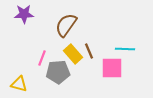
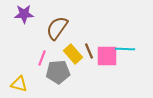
brown semicircle: moved 9 px left, 3 px down
pink square: moved 5 px left, 12 px up
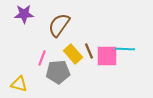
brown semicircle: moved 2 px right, 3 px up
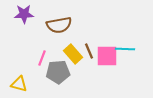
brown semicircle: rotated 135 degrees counterclockwise
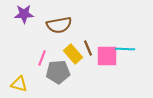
brown line: moved 1 px left, 3 px up
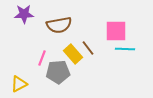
brown line: rotated 14 degrees counterclockwise
pink square: moved 9 px right, 25 px up
yellow triangle: rotated 42 degrees counterclockwise
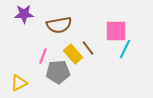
cyan line: rotated 66 degrees counterclockwise
pink line: moved 1 px right, 2 px up
yellow triangle: moved 1 px up
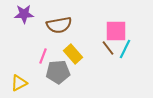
brown line: moved 20 px right
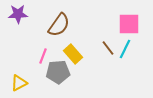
purple star: moved 6 px left
brown semicircle: rotated 45 degrees counterclockwise
pink square: moved 13 px right, 7 px up
